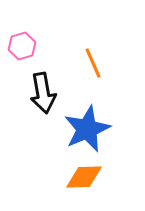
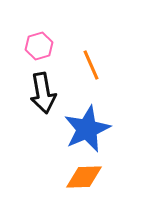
pink hexagon: moved 17 px right
orange line: moved 2 px left, 2 px down
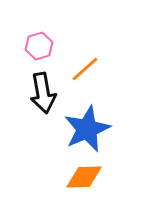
orange line: moved 6 px left, 4 px down; rotated 72 degrees clockwise
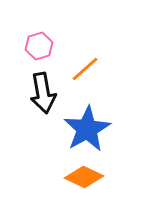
blue star: rotated 6 degrees counterclockwise
orange diamond: rotated 27 degrees clockwise
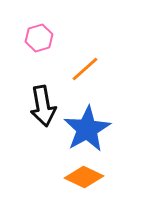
pink hexagon: moved 8 px up
black arrow: moved 13 px down
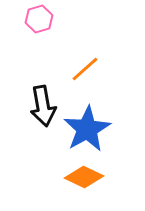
pink hexagon: moved 19 px up
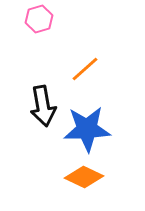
blue star: rotated 27 degrees clockwise
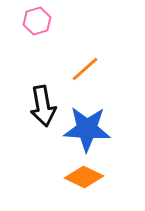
pink hexagon: moved 2 px left, 2 px down
blue star: rotated 6 degrees clockwise
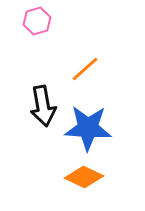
blue star: moved 1 px right, 1 px up
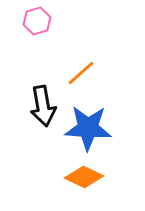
orange line: moved 4 px left, 4 px down
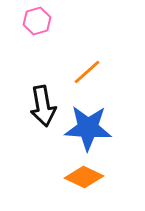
orange line: moved 6 px right, 1 px up
